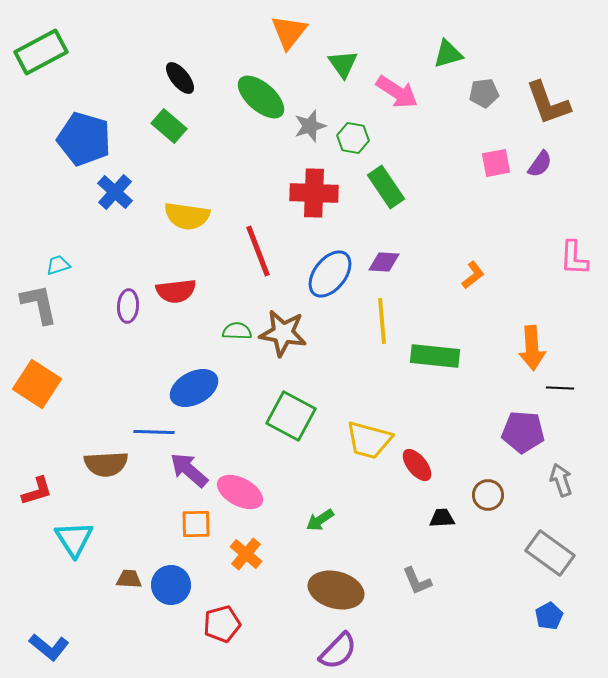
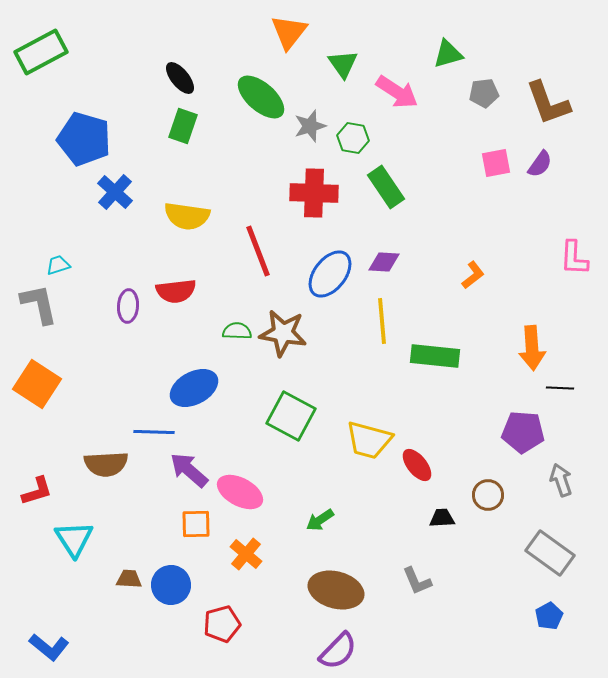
green rectangle at (169, 126): moved 14 px right; rotated 68 degrees clockwise
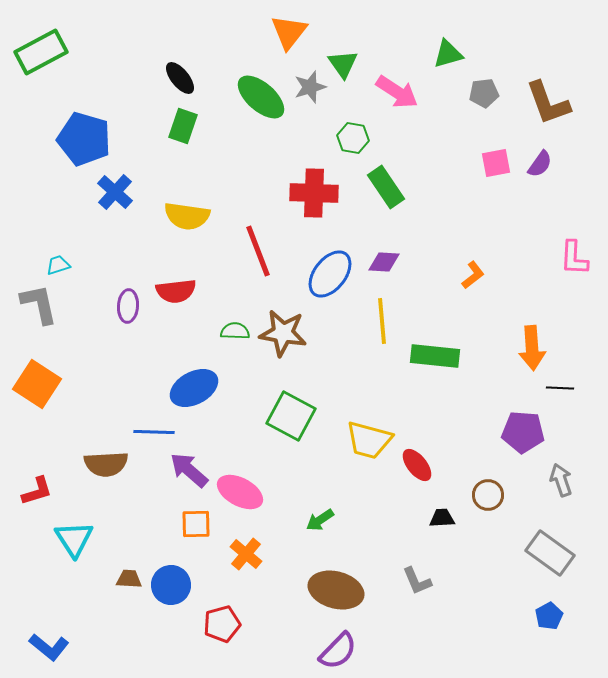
gray star at (310, 126): moved 39 px up
green semicircle at (237, 331): moved 2 px left
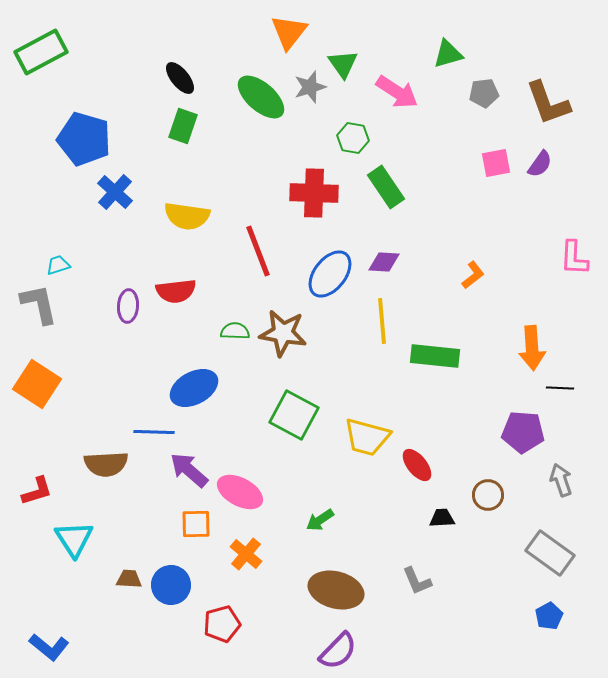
green square at (291, 416): moved 3 px right, 1 px up
yellow trapezoid at (369, 440): moved 2 px left, 3 px up
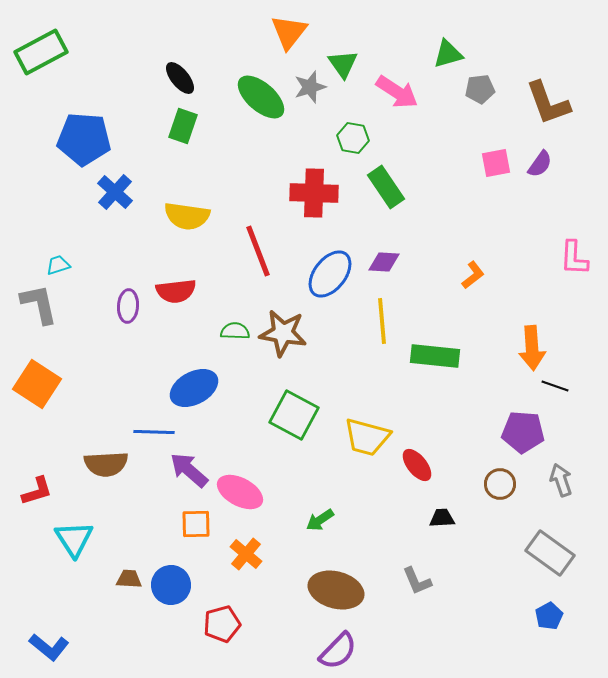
gray pentagon at (484, 93): moved 4 px left, 4 px up
blue pentagon at (84, 139): rotated 12 degrees counterclockwise
black line at (560, 388): moved 5 px left, 2 px up; rotated 16 degrees clockwise
brown circle at (488, 495): moved 12 px right, 11 px up
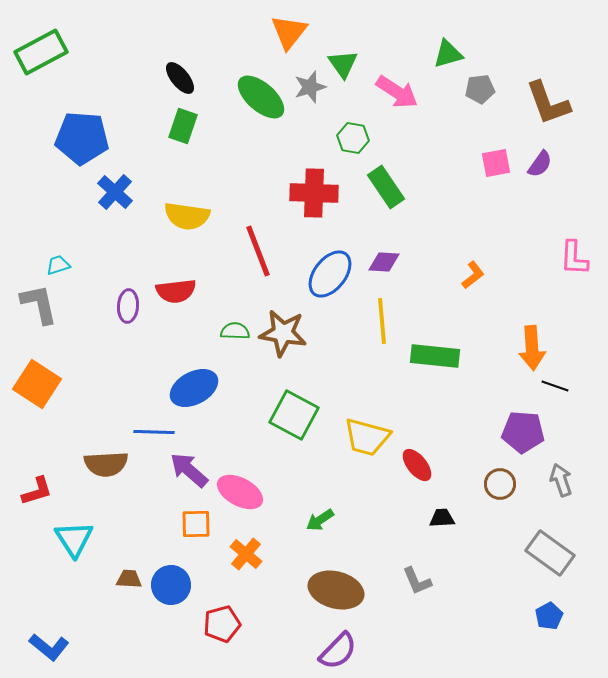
blue pentagon at (84, 139): moved 2 px left, 1 px up
